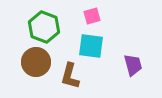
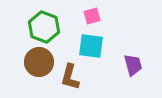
brown circle: moved 3 px right
brown L-shape: moved 1 px down
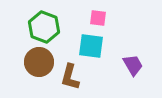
pink square: moved 6 px right, 2 px down; rotated 24 degrees clockwise
purple trapezoid: rotated 15 degrees counterclockwise
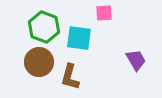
pink square: moved 6 px right, 5 px up; rotated 12 degrees counterclockwise
cyan square: moved 12 px left, 8 px up
purple trapezoid: moved 3 px right, 5 px up
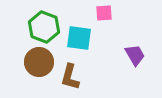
purple trapezoid: moved 1 px left, 5 px up
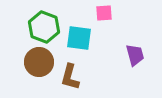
purple trapezoid: rotated 15 degrees clockwise
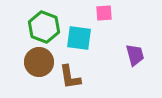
brown L-shape: rotated 24 degrees counterclockwise
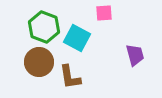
cyan square: moved 2 px left; rotated 20 degrees clockwise
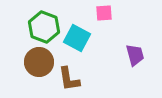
brown L-shape: moved 1 px left, 2 px down
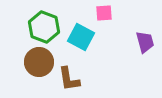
cyan square: moved 4 px right, 1 px up
purple trapezoid: moved 10 px right, 13 px up
